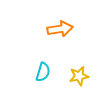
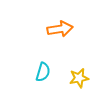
yellow star: moved 2 px down
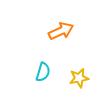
orange arrow: moved 1 px right, 2 px down; rotated 15 degrees counterclockwise
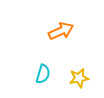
cyan semicircle: moved 2 px down
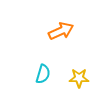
yellow star: rotated 12 degrees clockwise
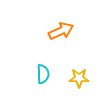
cyan semicircle: rotated 18 degrees counterclockwise
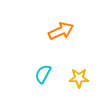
cyan semicircle: rotated 150 degrees counterclockwise
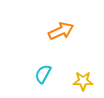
yellow star: moved 4 px right, 3 px down
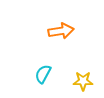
orange arrow: rotated 15 degrees clockwise
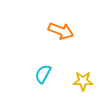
orange arrow: rotated 30 degrees clockwise
